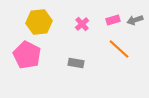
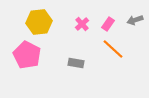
pink rectangle: moved 5 px left, 4 px down; rotated 40 degrees counterclockwise
orange line: moved 6 px left
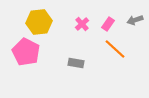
orange line: moved 2 px right
pink pentagon: moved 1 px left, 3 px up
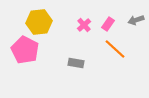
gray arrow: moved 1 px right
pink cross: moved 2 px right, 1 px down
pink pentagon: moved 1 px left, 2 px up
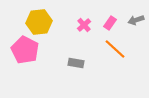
pink rectangle: moved 2 px right, 1 px up
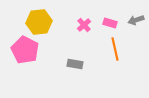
pink rectangle: rotated 72 degrees clockwise
orange line: rotated 35 degrees clockwise
gray rectangle: moved 1 px left, 1 px down
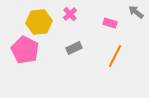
gray arrow: moved 8 px up; rotated 56 degrees clockwise
pink cross: moved 14 px left, 11 px up
orange line: moved 7 px down; rotated 40 degrees clockwise
gray rectangle: moved 1 px left, 16 px up; rotated 35 degrees counterclockwise
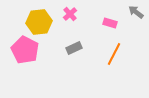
orange line: moved 1 px left, 2 px up
